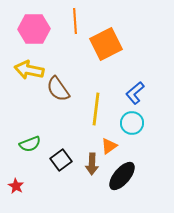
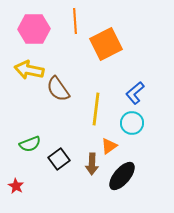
black square: moved 2 px left, 1 px up
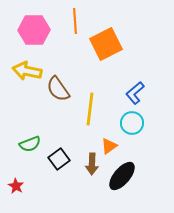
pink hexagon: moved 1 px down
yellow arrow: moved 2 px left, 1 px down
yellow line: moved 6 px left
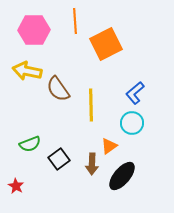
yellow line: moved 1 px right, 4 px up; rotated 8 degrees counterclockwise
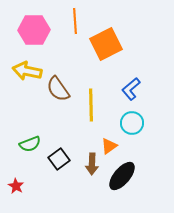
blue L-shape: moved 4 px left, 4 px up
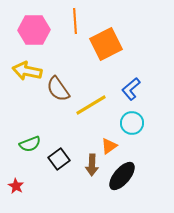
yellow line: rotated 60 degrees clockwise
brown arrow: moved 1 px down
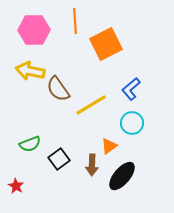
yellow arrow: moved 3 px right
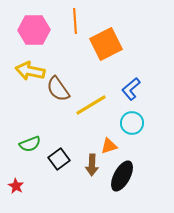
orange triangle: rotated 18 degrees clockwise
black ellipse: rotated 12 degrees counterclockwise
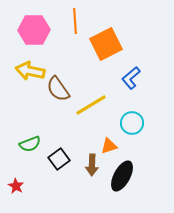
blue L-shape: moved 11 px up
